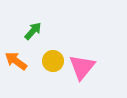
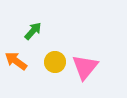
yellow circle: moved 2 px right, 1 px down
pink triangle: moved 3 px right
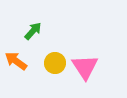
yellow circle: moved 1 px down
pink triangle: rotated 12 degrees counterclockwise
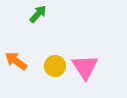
green arrow: moved 5 px right, 17 px up
yellow circle: moved 3 px down
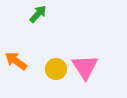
yellow circle: moved 1 px right, 3 px down
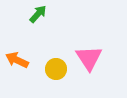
orange arrow: moved 1 px right, 1 px up; rotated 10 degrees counterclockwise
pink triangle: moved 4 px right, 9 px up
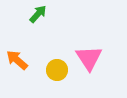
orange arrow: rotated 15 degrees clockwise
yellow circle: moved 1 px right, 1 px down
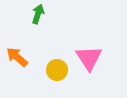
green arrow: rotated 24 degrees counterclockwise
orange arrow: moved 3 px up
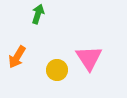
orange arrow: rotated 100 degrees counterclockwise
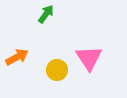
green arrow: moved 8 px right; rotated 18 degrees clockwise
orange arrow: rotated 150 degrees counterclockwise
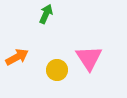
green arrow: rotated 12 degrees counterclockwise
